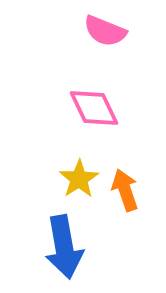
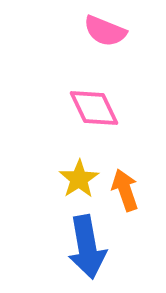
blue arrow: moved 23 px right
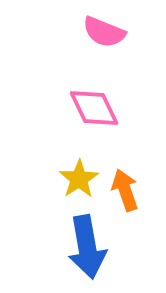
pink semicircle: moved 1 px left, 1 px down
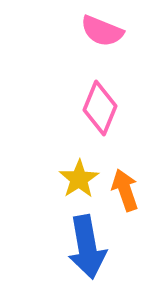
pink semicircle: moved 2 px left, 1 px up
pink diamond: moved 6 px right; rotated 48 degrees clockwise
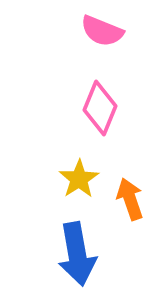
orange arrow: moved 5 px right, 9 px down
blue arrow: moved 10 px left, 7 px down
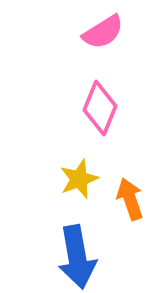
pink semicircle: moved 1 px right, 1 px down; rotated 54 degrees counterclockwise
yellow star: rotated 12 degrees clockwise
blue arrow: moved 3 px down
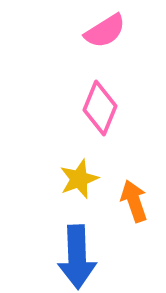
pink semicircle: moved 2 px right, 1 px up
orange arrow: moved 4 px right, 2 px down
blue arrow: rotated 8 degrees clockwise
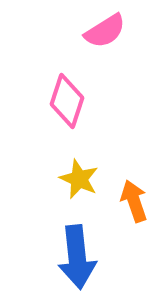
pink diamond: moved 33 px left, 7 px up; rotated 4 degrees counterclockwise
yellow star: rotated 27 degrees counterclockwise
blue arrow: rotated 4 degrees counterclockwise
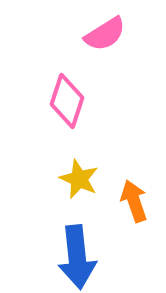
pink semicircle: moved 3 px down
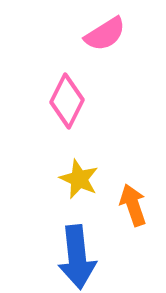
pink diamond: rotated 8 degrees clockwise
orange arrow: moved 1 px left, 4 px down
